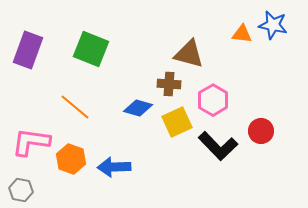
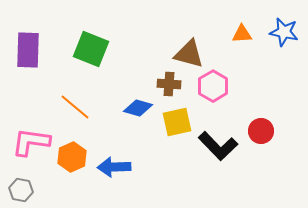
blue star: moved 11 px right, 7 px down
orange triangle: rotated 10 degrees counterclockwise
purple rectangle: rotated 18 degrees counterclockwise
pink hexagon: moved 14 px up
yellow square: rotated 12 degrees clockwise
orange hexagon: moved 1 px right, 2 px up; rotated 16 degrees clockwise
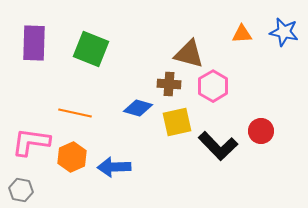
purple rectangle: moved 6 px right, 7 px up
orange line: moved 6 px down; rotated 28 degrees counterclockwise
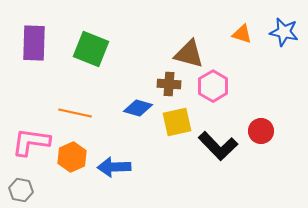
orange triangle: rotated 20 degrees clockwise
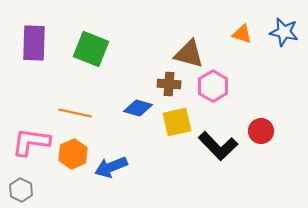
orange hexagon: moved 1 px right, 3 px up
blue arrow: moved 3 px left; rotated 20 degrees counterclockwise
gray hexagon: rotated 15 degrees clockwise
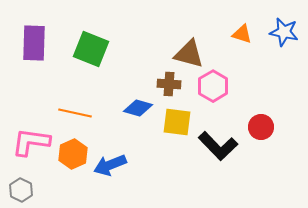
yellow square: rotated 20 degrees clockwise
red circle: moved 4 px up
blue arrow: moved 1 px left, 2 px up
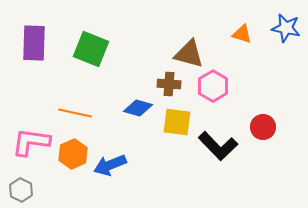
blue star: moved 2 px right, 4 px up
red circle: moved 2 px right
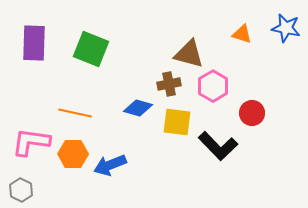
brown cross: rotated 15 degrees counterclockwise
red circle: moved 11 px left, 14 px up
orange hexagon: rotated 24 degrees clockwise
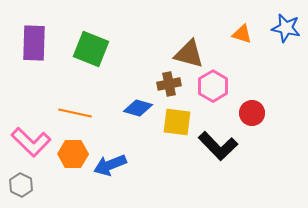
pink L-shape: rotated 144 degrees counterclockwise
gray hexagon: moved 5 px up
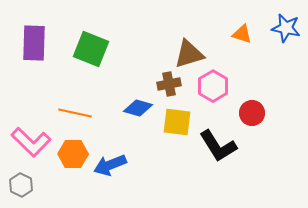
brown triangle: rotated 32 degrees counterclockwise
black L-shape: rotated 12 degrees clockwise
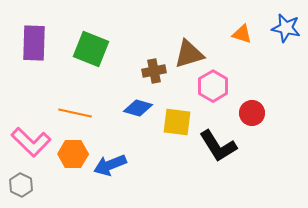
brown cross: moved 15 px left, 13 px up
